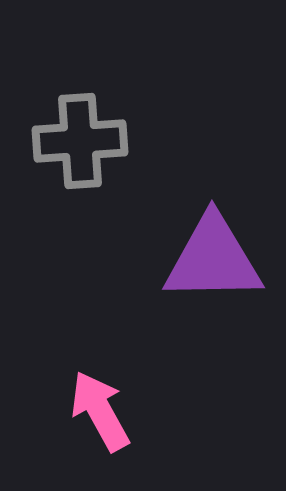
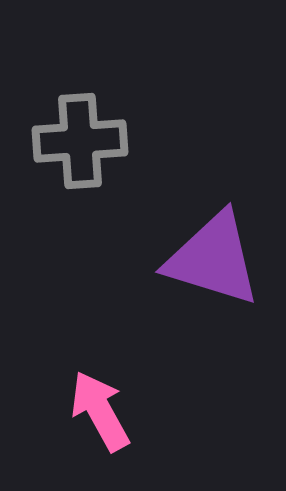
purple triangle: rotated 18 degrees clockwise
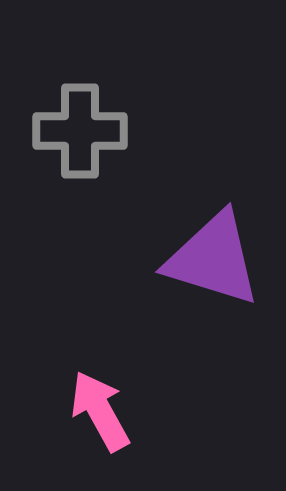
gray cross: moved 10 px up; rotated 4 degrees clockwise
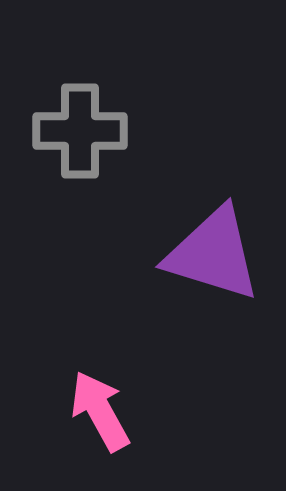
purple triangle: moved 5 px up
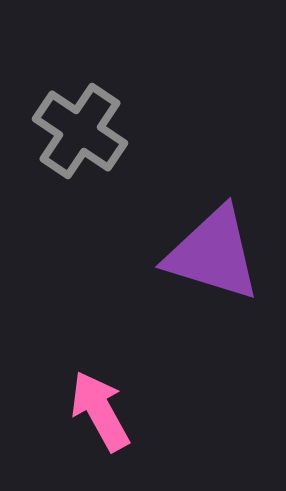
gray cross: rotated 34 degrees clockwise
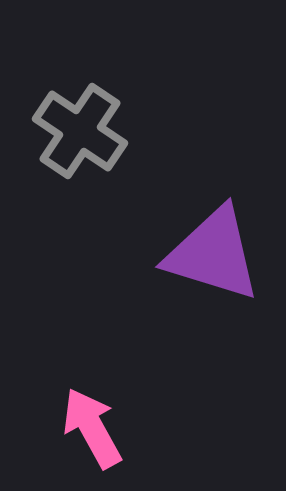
pink arrow: moved 8 px left, 17 px down
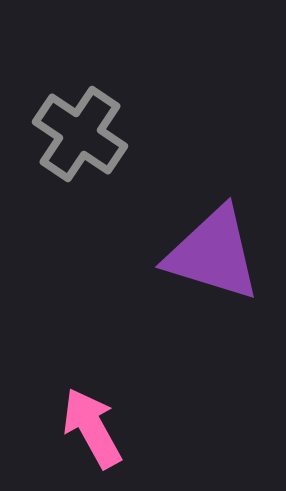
gray cross: moved 3 px down
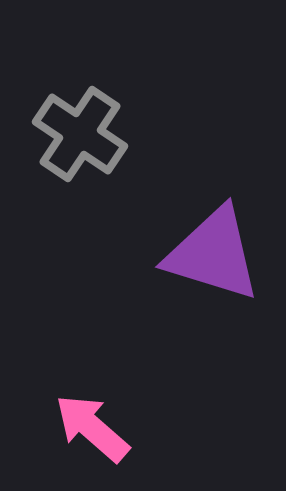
pink arrow: rotated 20 degrees counterclockwise
